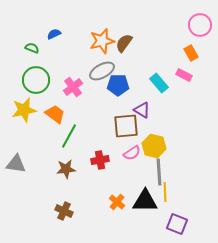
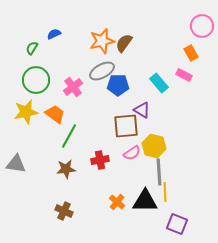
pink circle: moved 2 px right, 1 px down
green semicircle: rotated 80 degrees counterclockwise
yellow star: moved 2 px right, 2 px down
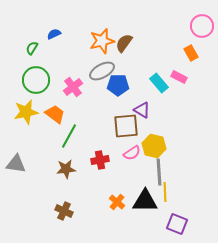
pink rectangle: moved 5 px left, 2 px down
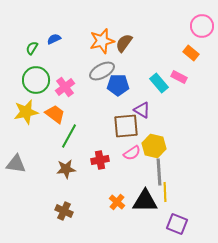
blue semicircle: moved 5 px down
orange rectangle: rotated 21 degrees counterclockwise
pink cross: moved 8 px left
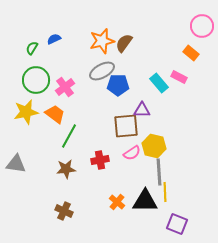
purple triangle: rotated 30 degrees counterclockwise
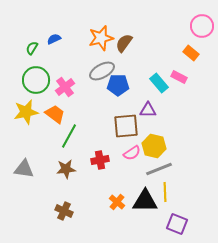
orange star: moved 1 px left, 3 px up
purple triangle: moved 6 px right
gray triangle: moved 8 px right, 5 px down
gray line: moved 3 px up; rotated 72 degrees clockwise
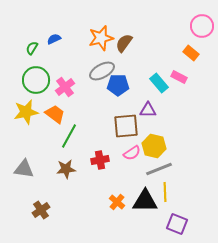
brown cross: moved 23 px left, 1 px up; rotated 30 degrees clockwise
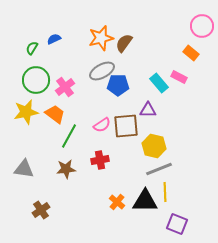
pink semicircle: moved 30 px left, 28 px up
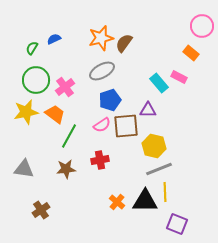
blue pentagon: moved 8 px left, 15 px down; rotated 20 degrees counterclockwise
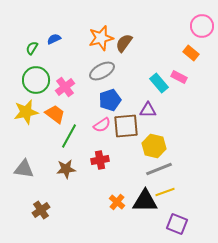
yellow line: rotated 72 degrees clockwise
